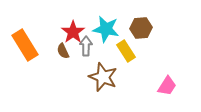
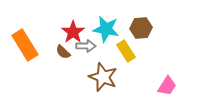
gray arrow: rotated 90 degrees clockwise
brown semicircle: moved 1 px down; rotated 21 degrees counterclockwise
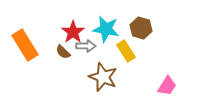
brown hexagon: rotated 20 degrees clockwise
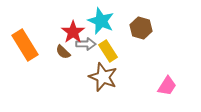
cyan star: moved 5 px left, 8 px up; rotated 12 degrees clockwise
gray arrow: moved 2 px up
yellow rectangle: moved 18 px left
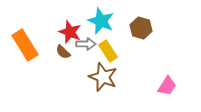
red star: moved 3 px left; rotated 15 degrees counterclockwise
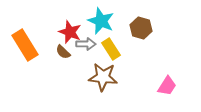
yellow rectangle: moved 3 px right, 2 px up
brown star: rotated 16 degrees counterclockwise
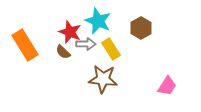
cyan star: moved 3 px left
brown hexagon: rotated 15 degrees clockwise
brown star: moved 2 px down
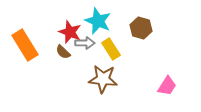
brown hexagon: rotated 15 degrees counterclockwise
gray arrow: moved 1 px left, 1 px up
